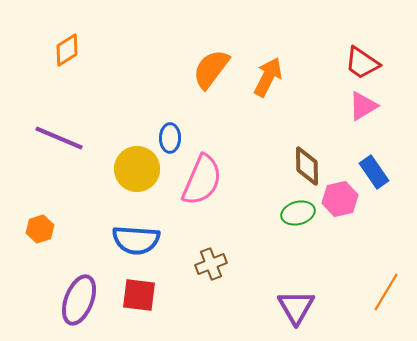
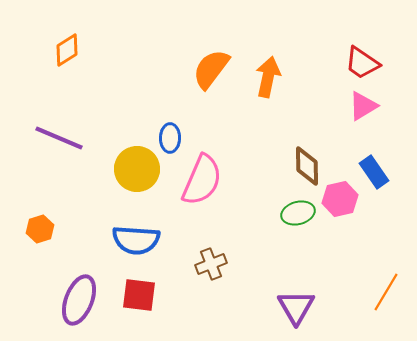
orange arrow: rotated 15 degrees counterclockwise
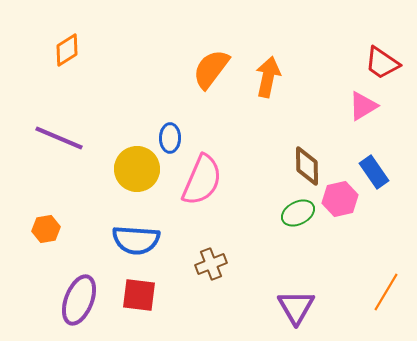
red trapezoid: moved 20 px right
green ellipse: rotated 12 degrees counterclockwise
orange hexagon: moved 6 px right; rotated 8 degrees clockwise
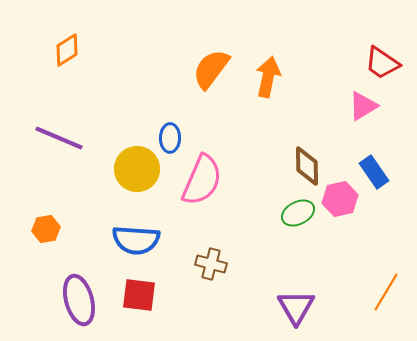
brown cross: rotated 36 degrees clockwise
purple ellipse: rotated 36 degrees counterclockwise
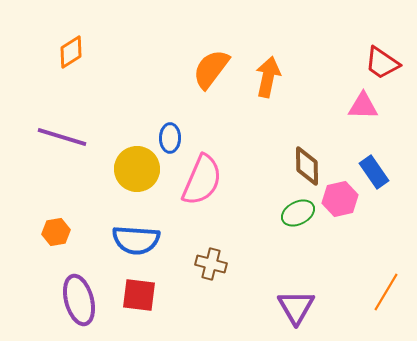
orange diamond: moved 4 px right, 2 px down
pink triangle: rotated 32 degrees clockwise
purple line: moved 3 px right, 1 px up; rotated 6 degrees counterclockwise
orange hexagon: moved 10 px right, 3 px down
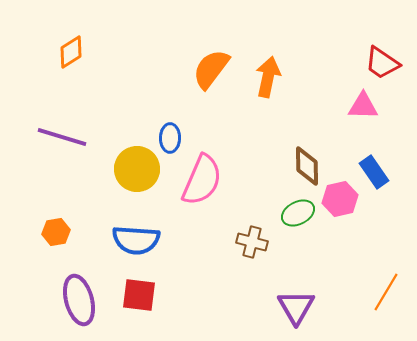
brown cross: moved 41 px right, 22 px up
